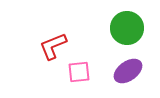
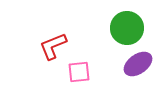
purple ellipse: moved 10 px right, 7 px up
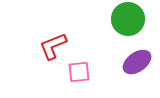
green circle: moved 1 px right, 9 px up
purple ellipse: moved 1 px left, 2 px up
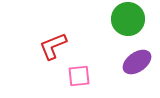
pink square: moved 4 px down
